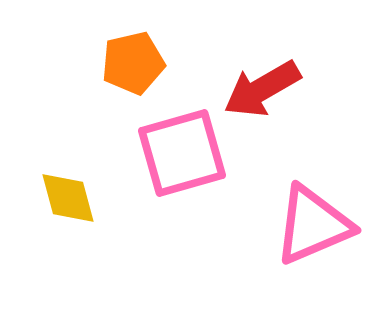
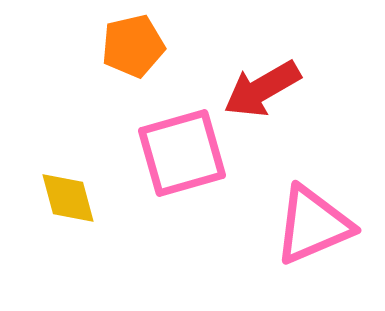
orange pentagon: moved 17 px up
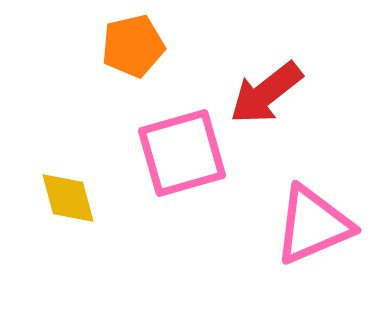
red arrow: moved 4 px right, 4 px down; rotated 8 degrees counterclockwise
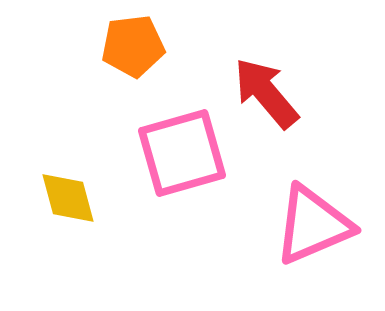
orange pentagon: rotated 6 degrees clockwise
red arrow: rotated 88 degrees clockwise
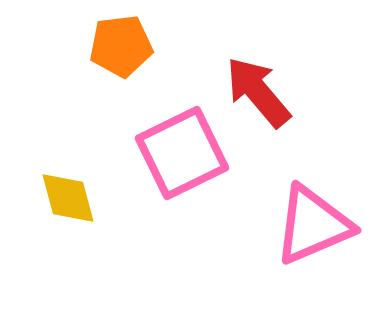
orange pentagon: moved 12 px left
red arrow: moved 8 px left, 1 px up
pink square: rotated 10 degrees counterclockwise
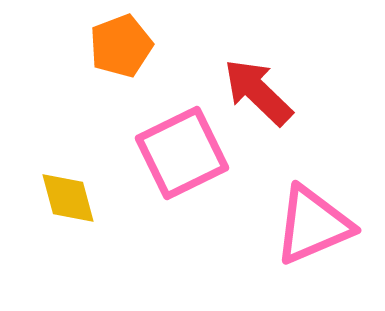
orange pentagon: rotated 14 degrees counterclockwise
red arrow: rotated 6 degrees counterclockwise
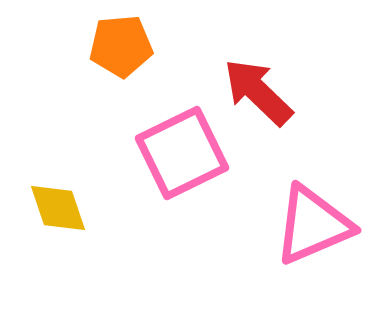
orange pentagon: rotated 16 degrees clockwise
yellow diamond: moved 10 px left, 10 px down; rotated 4 degrees counterclockwise
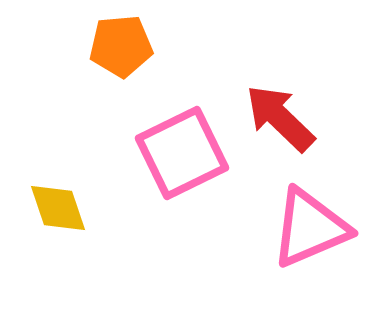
red arrow: moved 22 px right, 26 px down
pink triangle: moved 3 px left, 3 px down
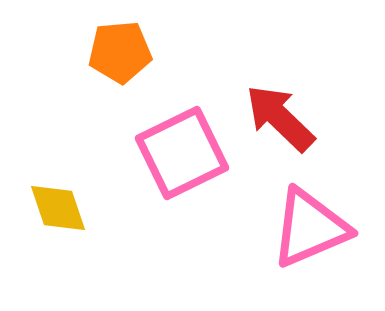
orange pentagon: moved 1 px left, 6 px down
